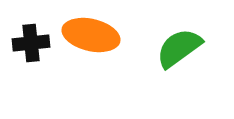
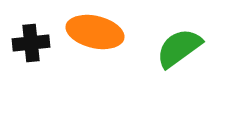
orange ellipse: moved 4 px right, 3 px up
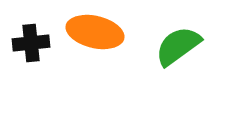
green semicircle: moved 1 px left, 2 px up
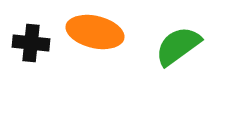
black cross: rotated 12 degrees clockwise
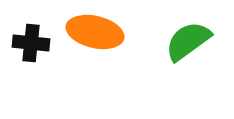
green semicircle: moved 10 px right, 5 px up
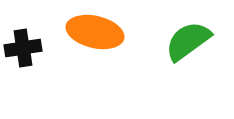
black cross: moved 8 px left, 5 px down; rotated 15 degrees counterclockwise
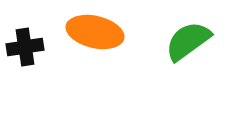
black cross: moved 2 px right, 1 px up
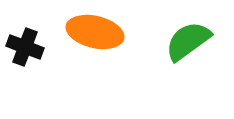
black cross: rotated 30 degrees clockwise
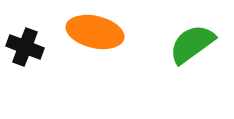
green semicircle: moved 4 px right, 3 px down
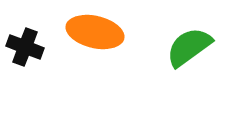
green semicircle: moved 3 px left, 3 px down
